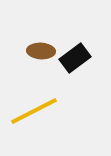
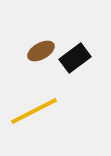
brown ellipse: rotated 32 degrees counterclockwise
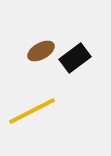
yellow line: moved 2 px left
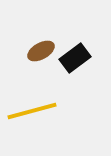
yellow line: rotated 12 degrees clockwise
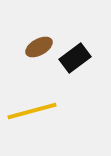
brown ellipse: moved 2 px left, 4 px up
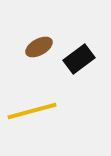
black rectangle: moved 4 px right, 1 px down
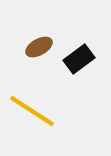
yellow line: rotated 48 degrees clockwise
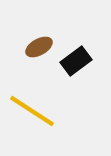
black rectangle: moved 3 px left, 2 px down
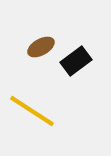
brown ellipse: moved 2 px right
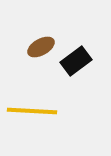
yellow line: rotated 30 degrees counterclockwise
